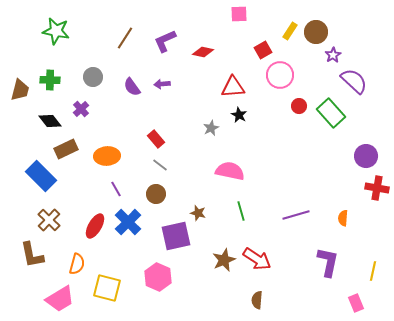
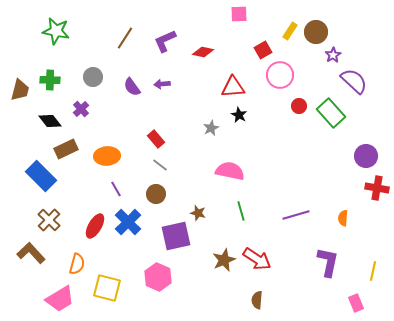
brown L-shape at (32, 255): moved 1 px left, 2 px up; rotated 148 degrees clockwise
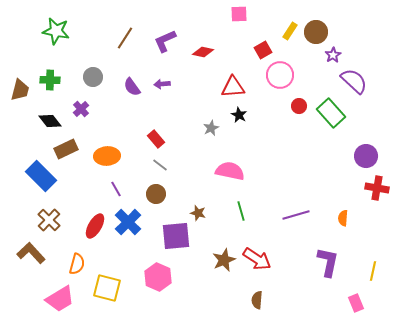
purple square at (176, 236): rotated 8 degrees clockwise
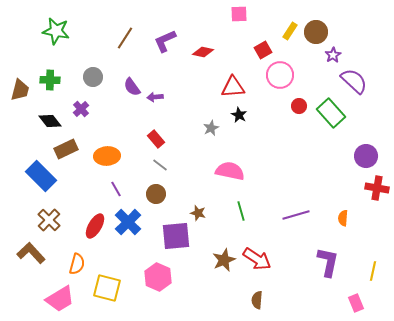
purple arrow at (162, 84): moved 7 px left, 13 px down
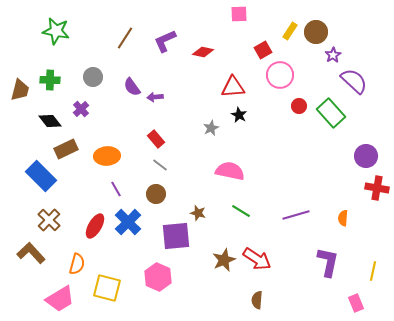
green line at (241, 211): rotated 42 degrees counterclockwise
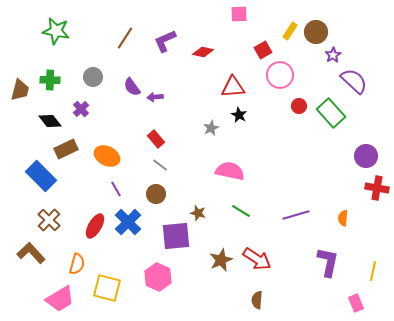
orange ellipse at (107, 156): rotated 30 degrees clockwise
brown star at (224, 260): moved 3 px left
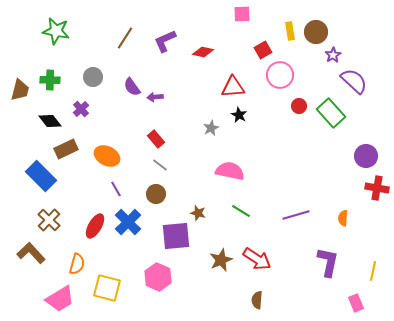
pink square at (239, 14): moved 3 px right
yellow rectangle at (290, 31): rotated 42 degrees counterclockwise
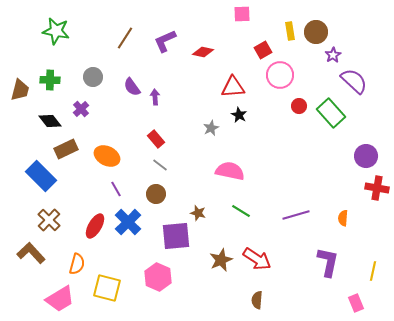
purple arrow at (155, 97): rotated 91 degrees clockwise
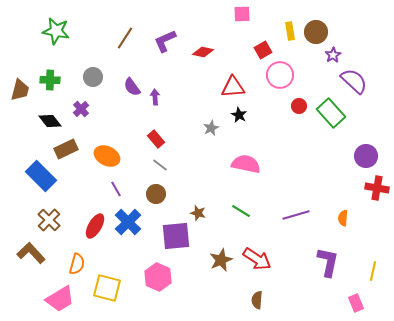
pink semicircle at (230, 171): moved 16 px right, 7 px up
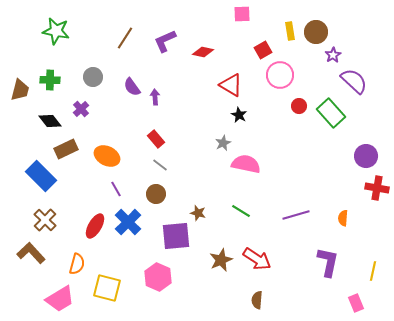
red triangle at (233, 87): moved 2 px left, 2 px up; rotated 35 degrees clockwise
gray star at (211, 128): moved 12 px right, 15 px down
brown cross at (49, 220): moved 4 px left
